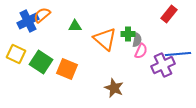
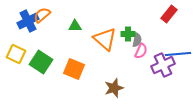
orange square: moved 7 px right
brown star: rotated 30 degrees clockwise
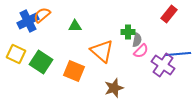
green cross: moved 2 px up
orange triangle: moved 3 px left, 12 px down
pink semicircle: rotated 21 degrees clockwise
purple cross: rotated 30 degrees counterclockwise
orange square: moved 2 px down
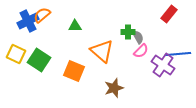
gray semicircle: moved 1 px right, 3 px up; rotated 40 degrees counterclockwise
green square: moved 2 px left, 2 px up
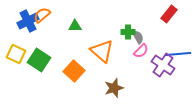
orange square: rotated 20 degrees clockwise
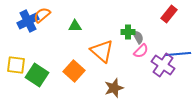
yellow square: moved 11 px down; rotated 18 degrees counterclockwise
green square: moved 2 px left, 15 px down
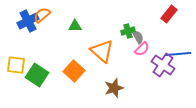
green cross: moved 1 px up; rotated 16 degrees counterclockwise
pink semicircle: moved 1 px right, 2 px up
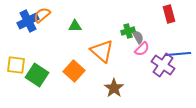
red rectangle: rotated 54 degrees counterclockwise
brown star: rotated 18 degrees counterclockwise
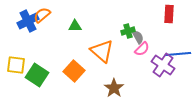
red rectangle: rotated 18 degrees clockwise
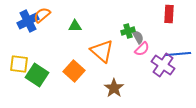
yellow square: moved 3 px right, 1 px up
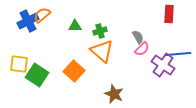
green cross: moved 28 px left
brown star: moved 6 px down; rotated 12 degrees counterclockwise
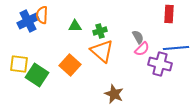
orange semicircle: rotated 48 degrees counterclockwise
blue line: moved 2 px left, 6 px up
purple cross: moved 3 px left, 1 px up; rotated 20 degrees counterclockwise
orange square: moved 4 px left, 6 px up
